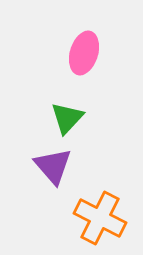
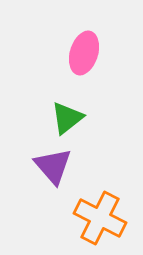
green triangle: rotated 9 degrees clockwise
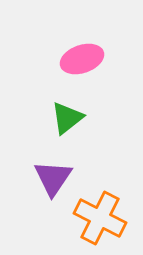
pink ellipse: moved 2 px left, 6 px down; rotated 54 degrees clockwise
purple triangle: moved 12 px down; rotated 15 degrees clockwise
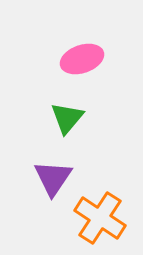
green triangle: rotated 12 degrees counterclockwise
orange cross: rotated 6 degrees clockwise
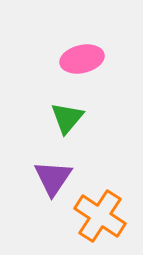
pink ellipse: rotated 6 degrees clockwise
orange cross: moved 2 px up
